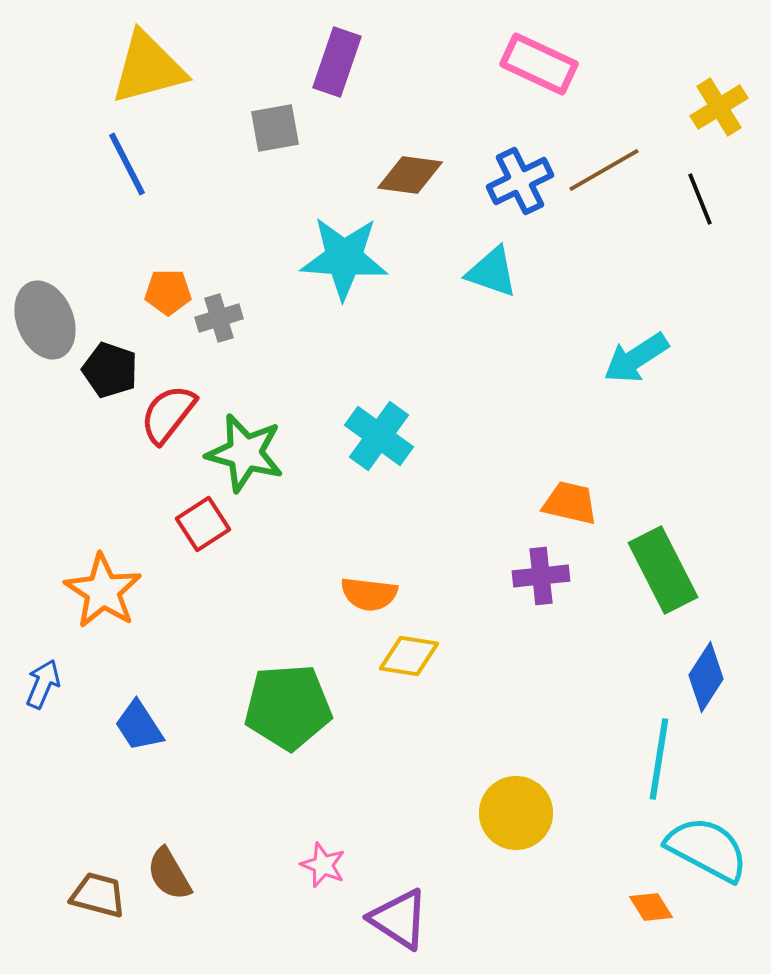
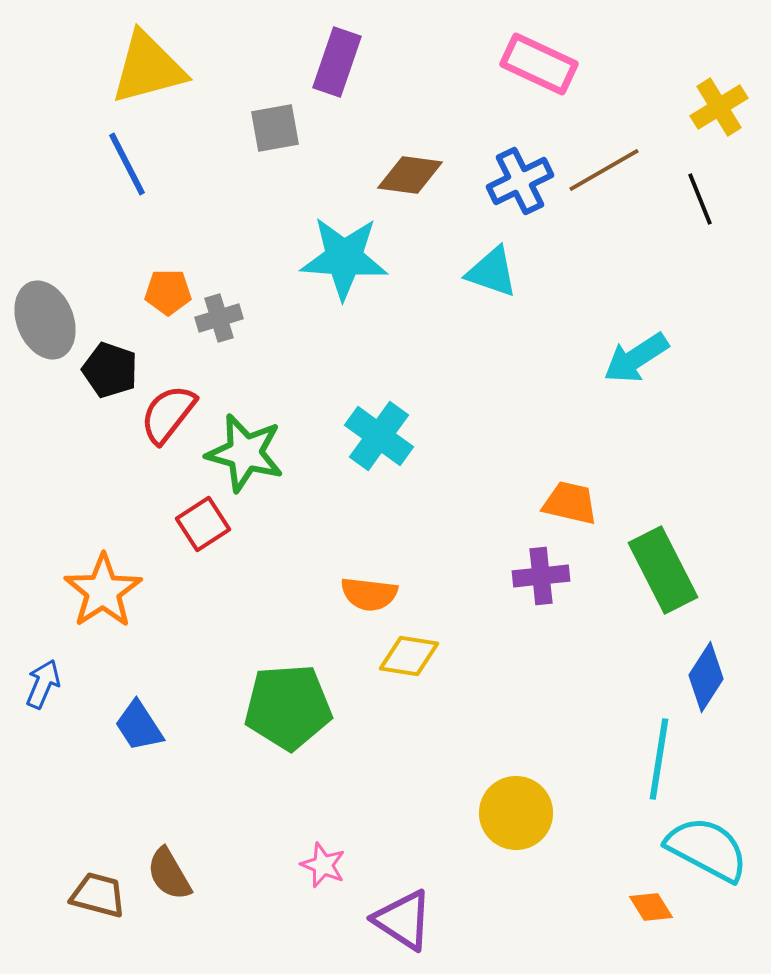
orange star: rotated 6 degrees clockwise
purple triangle: moved 4 px right, 1 px down
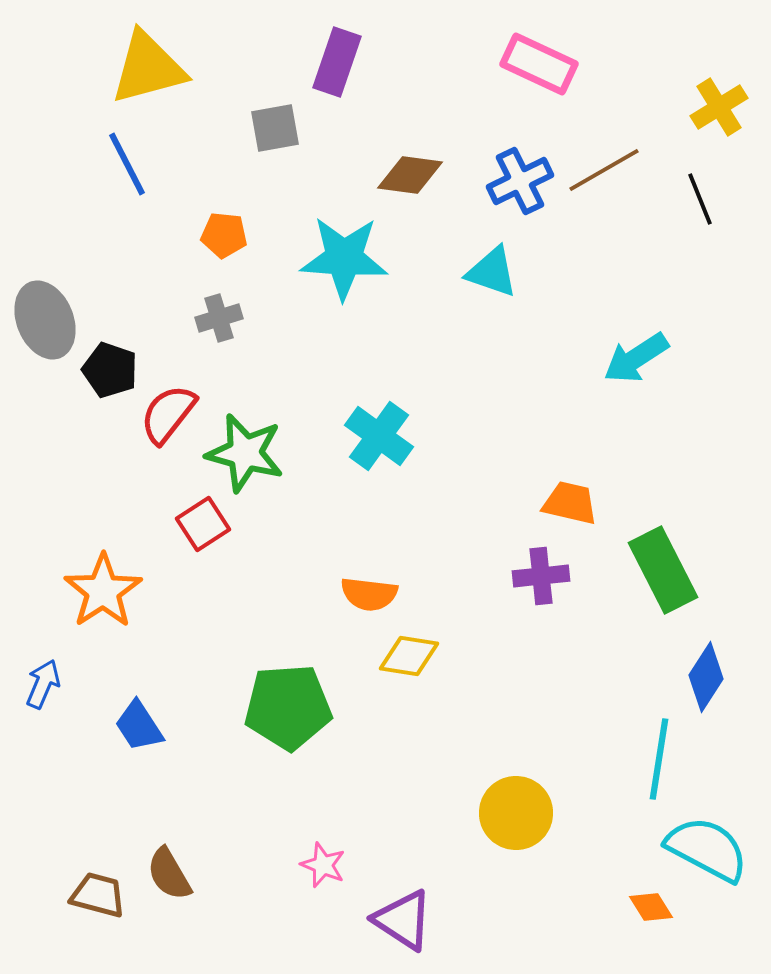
orange pentagon: moved 56 px right, 57 px up; rotated 6 degrees clockwise
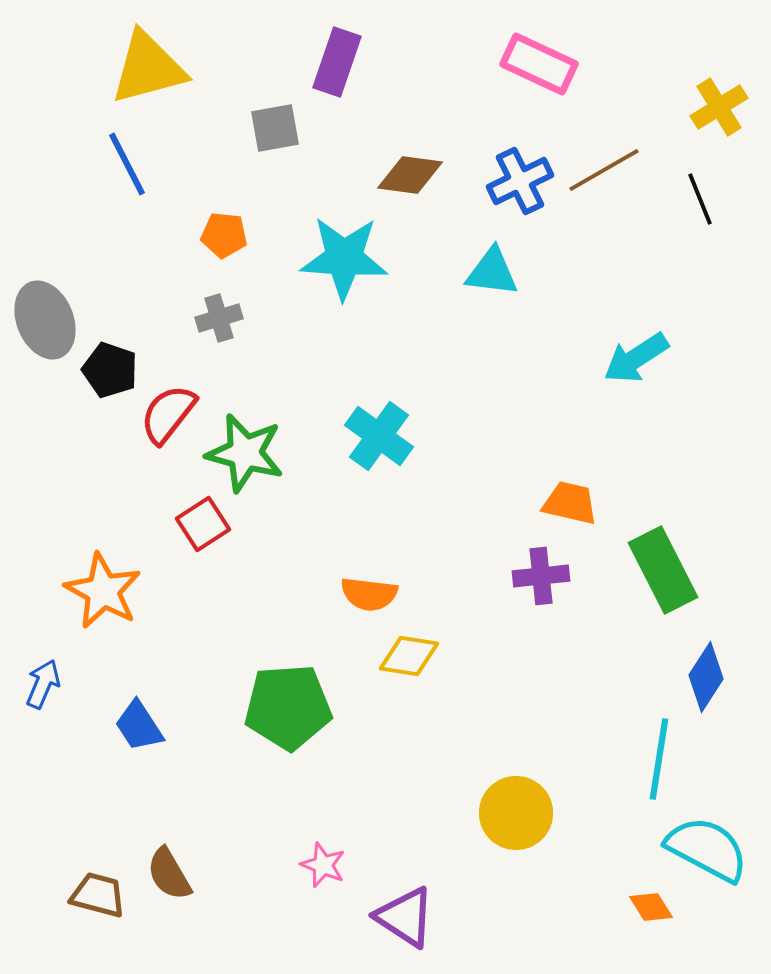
cyan triangle: rotated 12 degrees counterclockwise
orange star: rotated 10 degrees counterclockwise
purple triangle: moved 2 px right, 3 px up
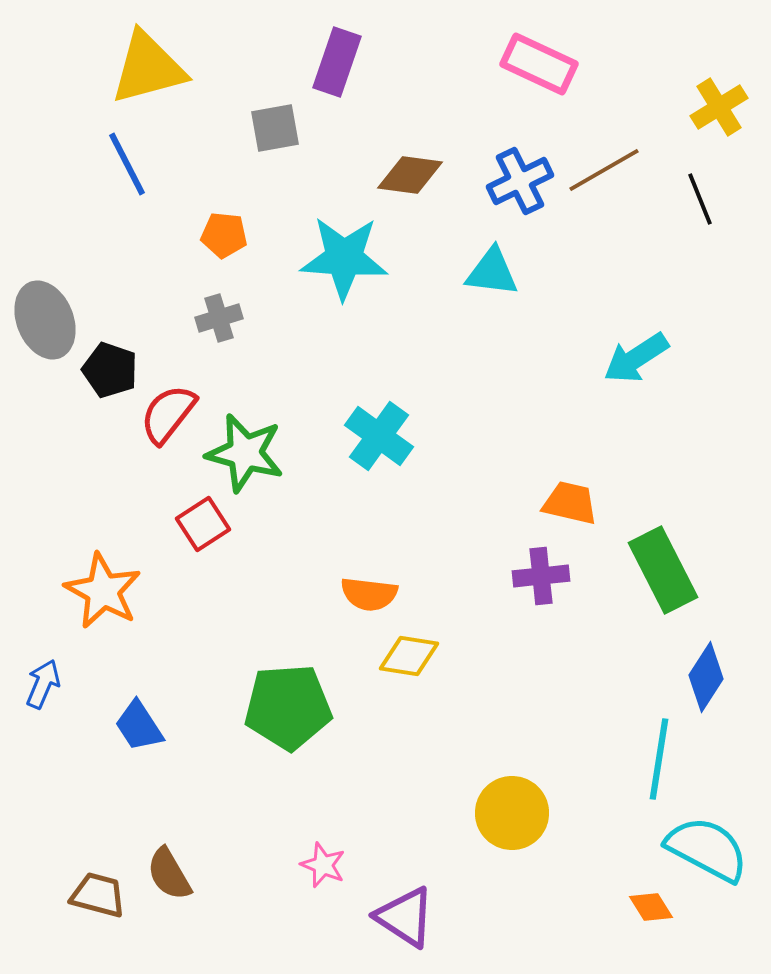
yellow circle: moved 4 px left
